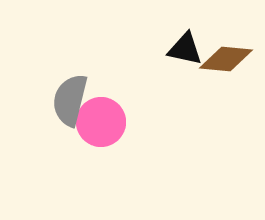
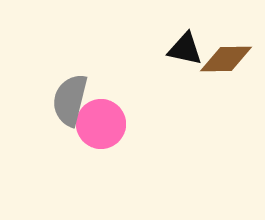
brown diamond: rotated 6 degrees counterclockwise
pink circle: moved 2 px down
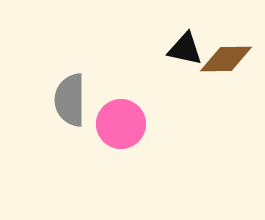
gray semicircle: rotated 14 degrees counterclockwise
pink circle: moved 20 px right
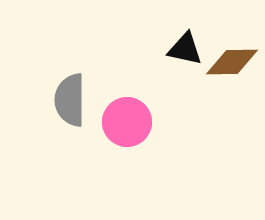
brown diamond: moved 6 px right, 3 px down
pink circle: moved 6 px right, 2 px up
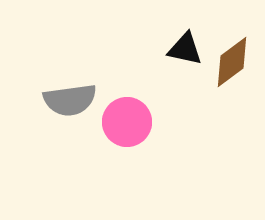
brown diamond: rotated 36 degrees counterclockwise
gray semicircle: rotated 98 degrees counterclockwise
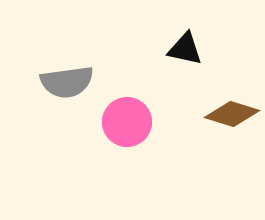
brown diamond: moved 52 px down; rotated 54 degrees clockwise
gray semicircle: moved 3 px left, 18 px up
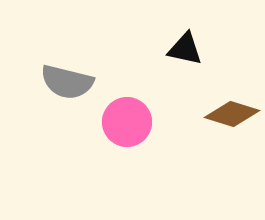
gray semicircle: rotated 22 degrees clockwise
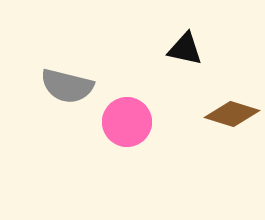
gray semicircle: moved 4 px down
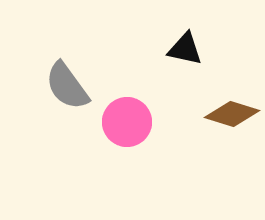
gray semicircle: rotated 40 degrees clockwise
